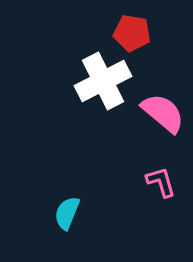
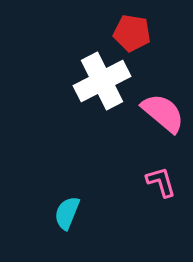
white cross: moved 1 px left
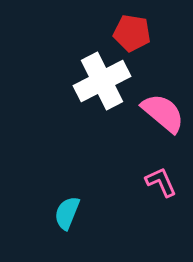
pink L-shape: rotated 8 degrees counterclockwise
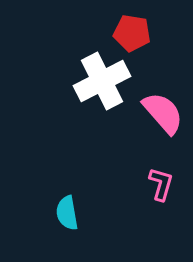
pink semicircle: rotated 9 degrees clockwise
pink L-shape: moved 2 px down; rotated 40 degrees clockwise
cyan semicircle: rotated 32 degrees counterclockwise
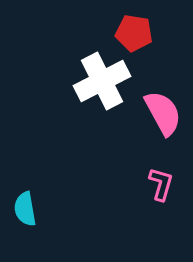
red pentagon: moved 2 px right
pink semicircle: rotated 12 degrees clockwise
cyan semicircle: moved 42 px left, 4 px up
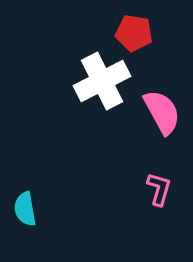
pink semicircle: moved 1 px left, 1 px up
pink L-shape: moved 2 px left, 5 px down
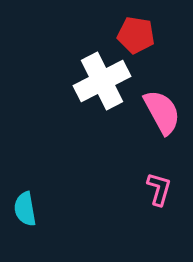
red pentagon: moved 2 px right, 2 px down
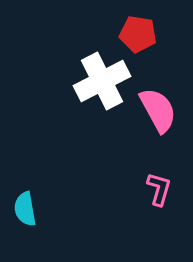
red pentagon: moved 2 px right, 1 px up
pink semicircle: moved 4 px left, 2 px up
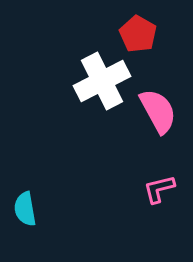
red pentagon: rotated 21 degrees clockwise
pink semicircle: moved 1 px down
pink L-shape: rotated 120 degrees counterclockwise
